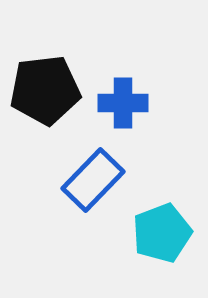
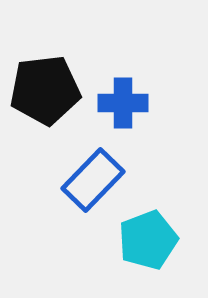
cyan pentagon: moved 14 px left, 7 px down
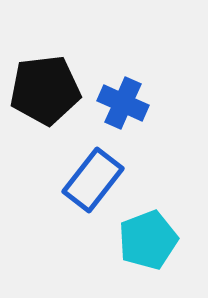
blue cross: rotated 24 degrees clockwise
blue rectangle: rotated 6 degrees counterclockwise
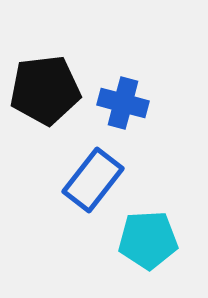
blue cross: rotated 9 degrees counterclockwise
cyan pentagon: rotated 18 degrees clockwise
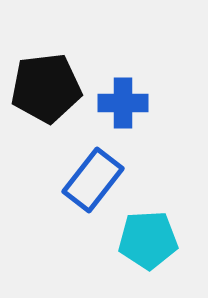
black pentagon: moved 1 px right, 2 px up
blue cross: rotated 15 degrees counterclockwise
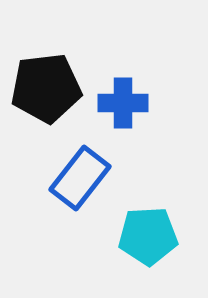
blue rectangle: moved 13 px left, 2 px up
cyan pentagon: moved 4 px up
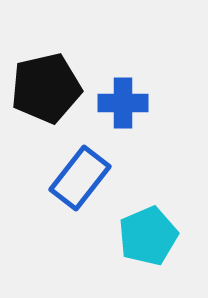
black pentagon: rotated 6 degrees counterclockwise
cyan pentagon: rotated 20 degrees counterclockwise
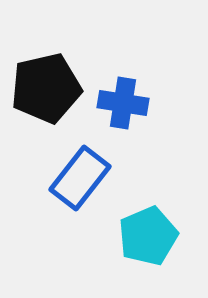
blue cross: rotated 9 degrees clockwise
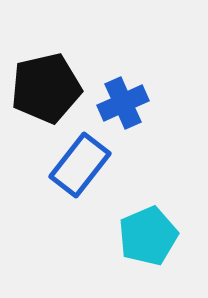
blue cross: rotated 33 degrees counterclockwise
blue rectangle: moved 13 px up
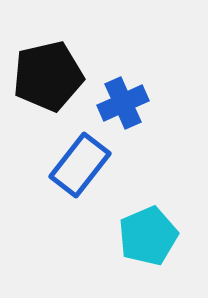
black pentagon: moved 2 px right, 12 px up
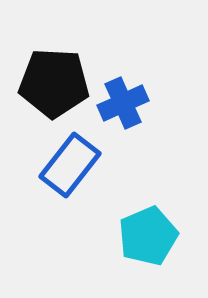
black pentagon: moved 6 px right, 7 px down; rotated 16 degrees clockwise
blue rectangle: moved 10 px left
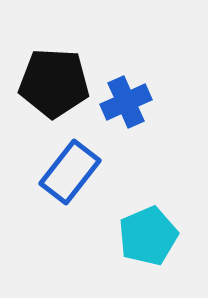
blue cross: moved 3 px right, 1 px up
blue rectangle: moved 7 px down
